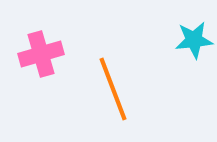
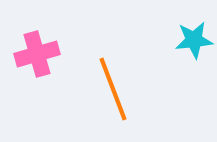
pink cross: moved 4 px left
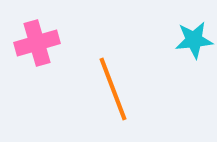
pink cross: moved 11 px up
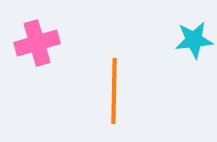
orange line: moved 1 px right, 2 px down; rotated 22 degrees clockwise
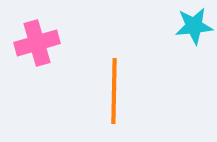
cyan star: moved 14 px up
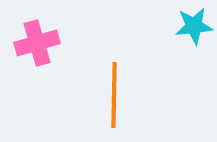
orange line: moved 4 px down
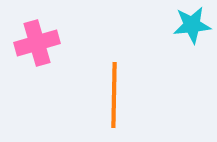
cyan star: moved 2 px left, 1 px up
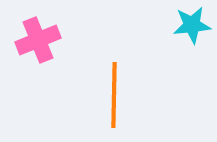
pink cross: moved 1 px right, 3 px up; rotated 6 degrees counterclockwise
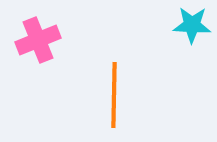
cyan star: rotated 9 degrees clockwise
